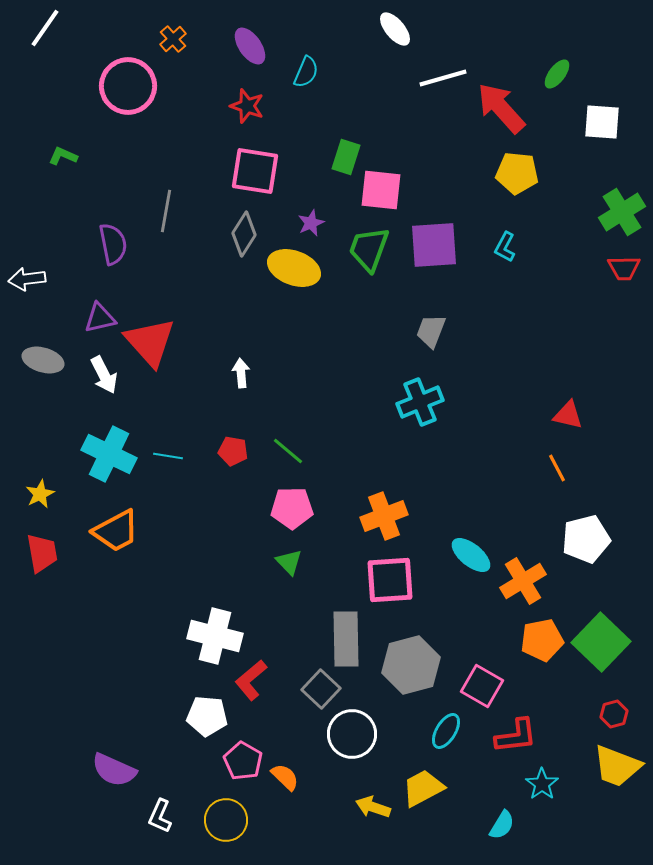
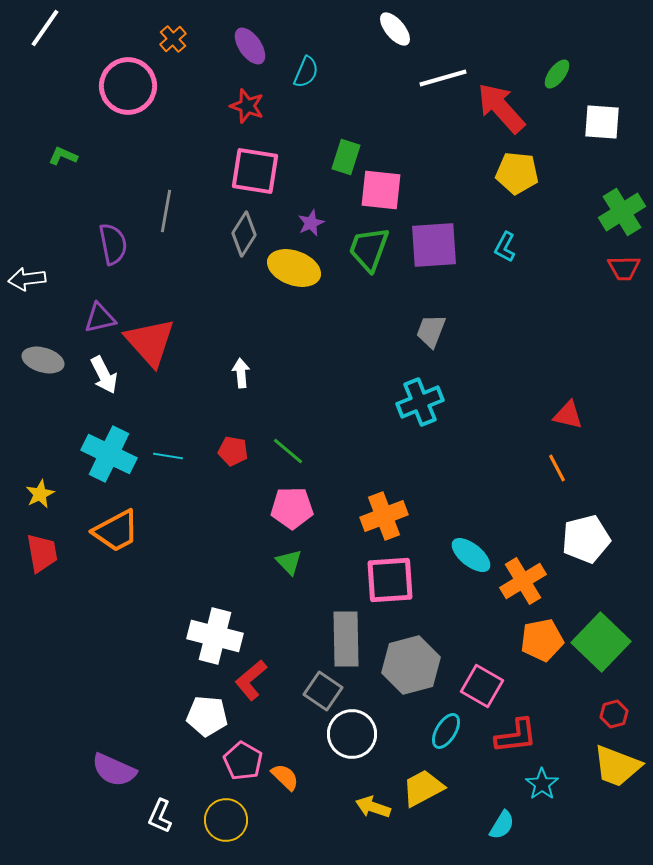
gray square at (321, 689): moved 2 px right, 2 px down; rotated 9 degrees counterclockwise
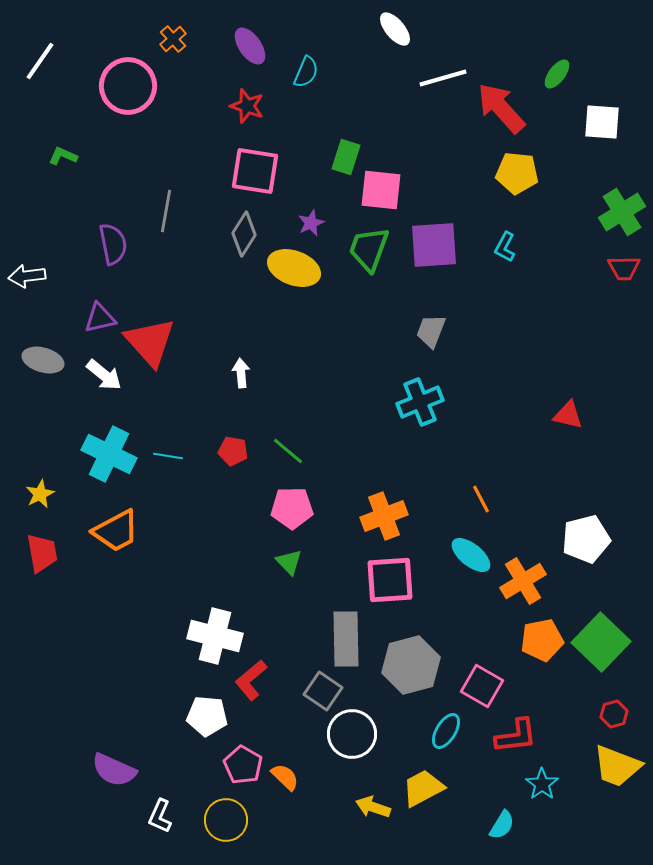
white line at (45, 28): moved 5 px left, 33 px down
white arrow at (27, 279): moved 3 px up
white arrow at (104, 375): rotated 24 degrees counterclockwise
orange line at (557, 468): moved 76 px left, 31 px down
pink pentagon at (243, 761): moved 4 px down
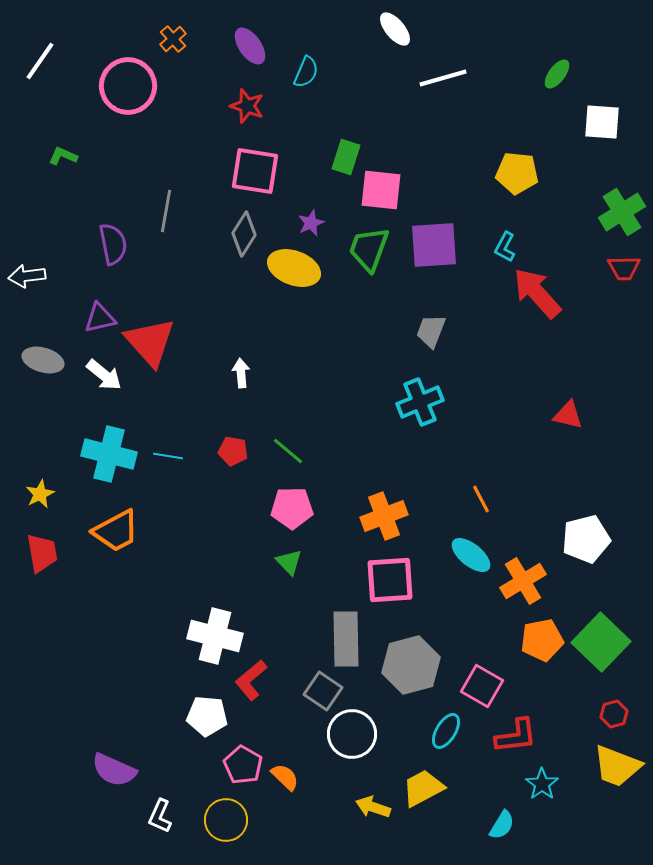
red arrow at (501, 108): moved 36 px right, 185 px down
cyan cross at (109, 454): rotated 12 degrees counterclockwise
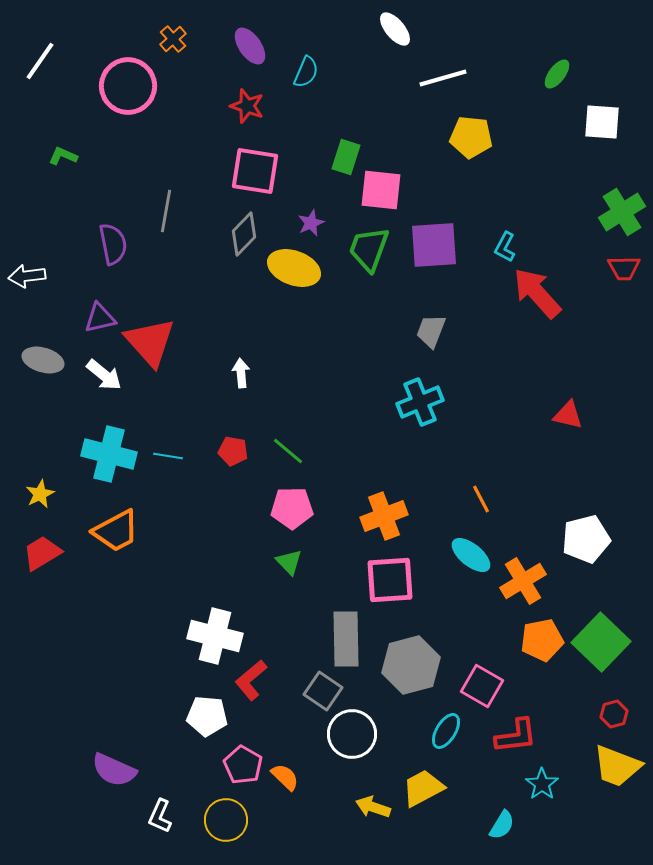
yellow pentagon at (517, 173): moved 46 px left, 36 px up
gray diamond at (244, 234): rotated 12 degrees clockwise
red trapezoid at (42, 553): rotated 111 degrees counterclockwise
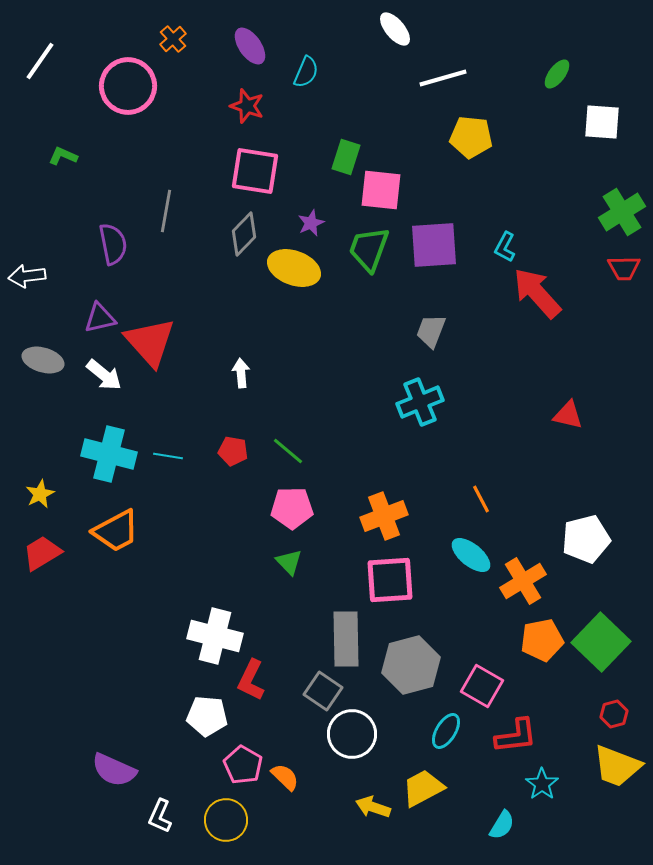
red L-shape at (251, 680): rotated 24 degrees counterclockwise
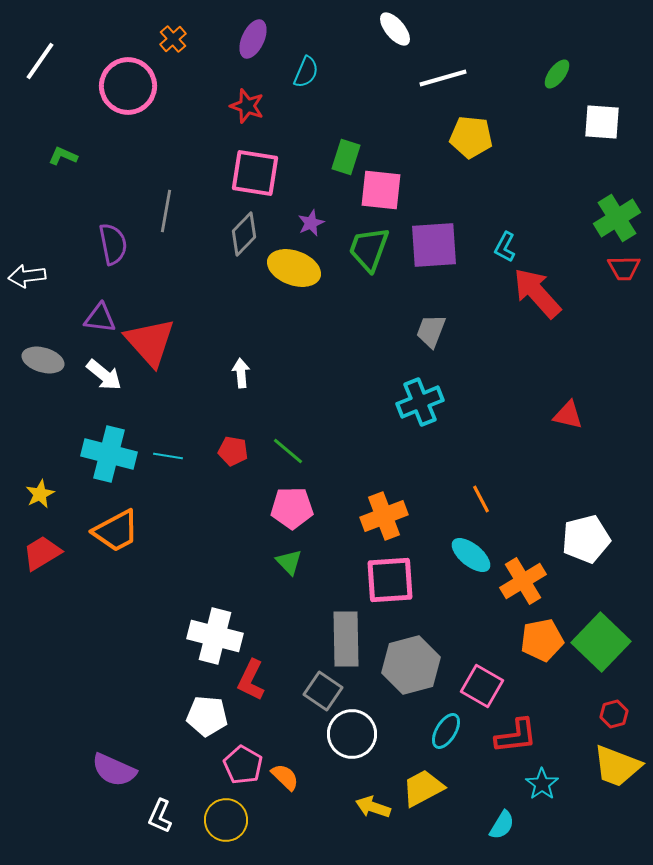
purple ellipse at (250, 46): moved 3 px right, 7 px up; rotated 60 degrees clockwise
pink square at (255, 171): moved 2 px down
green cross at (622, 212): moved 5 px left, 6 px down
purple triangle at (100, 318): rotated 20 degrees clockwise
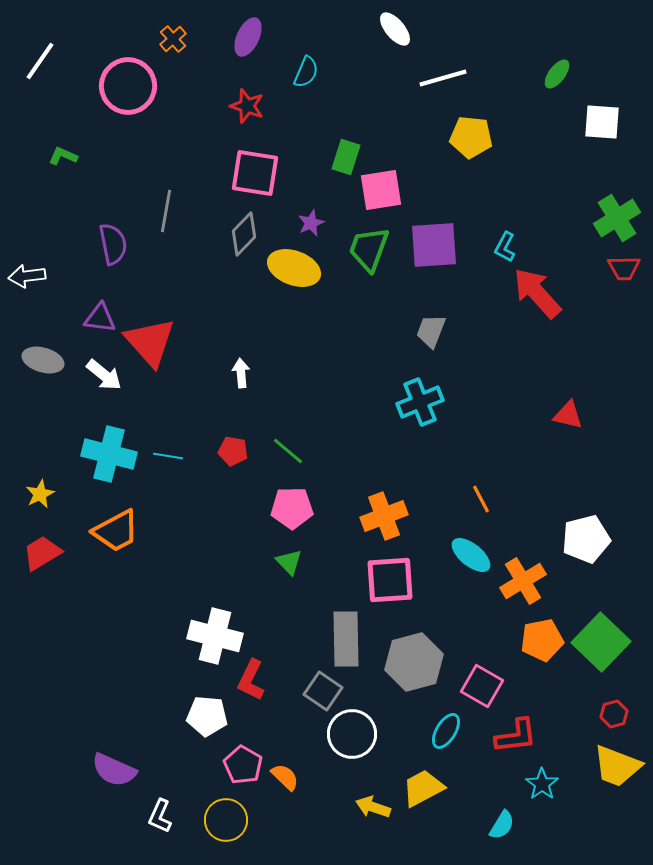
purple ellipse at (253, 39): moved 5 px left, 2 px up
pink square at (381, 190): rotated 15 degrees counterclockwise
gray hexagon at (411, 665): moved 3 px right, 3 px up
